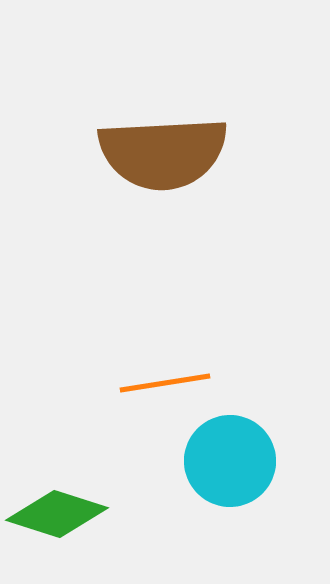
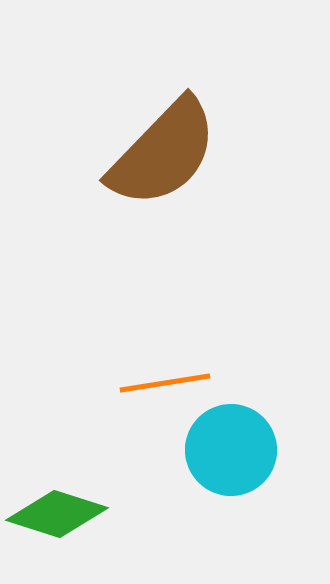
brown semicircle: rotated 43 degrees counterclockwise
cyan circle: moved 1 px right, 11 px up
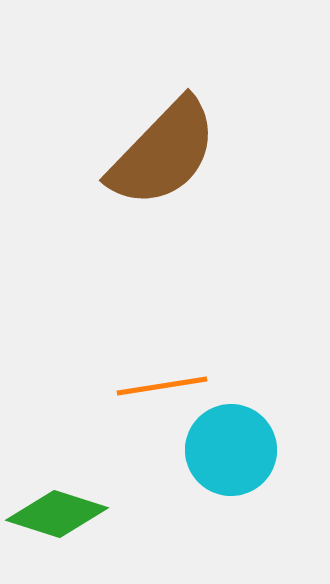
orange line: moved 3 px left, 3 px down
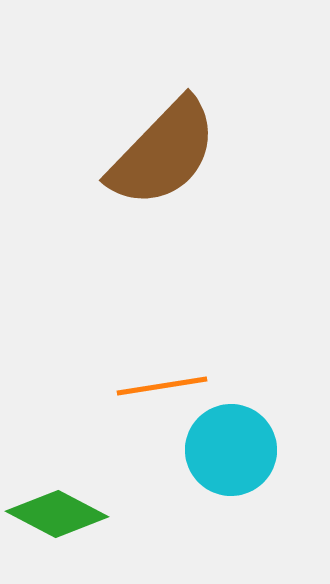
green diamond: rotated 10 degrees clockwise
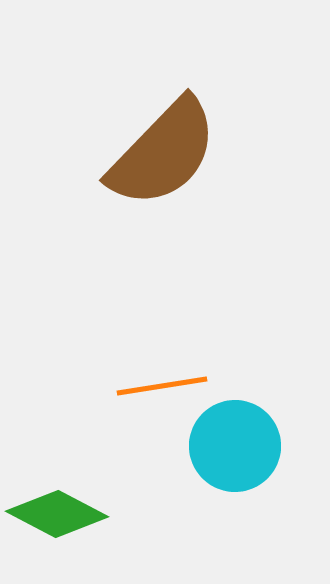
cyan circle: moved 4 px right, 4 px up
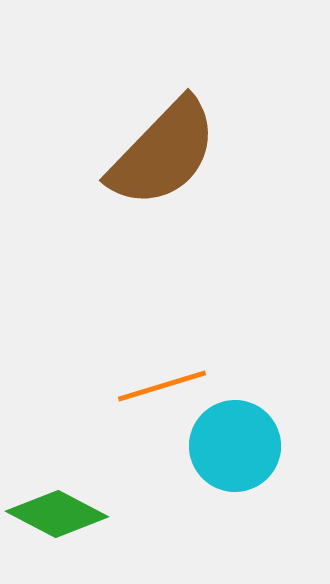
orange line: rotated 8 degrees counterclockwise
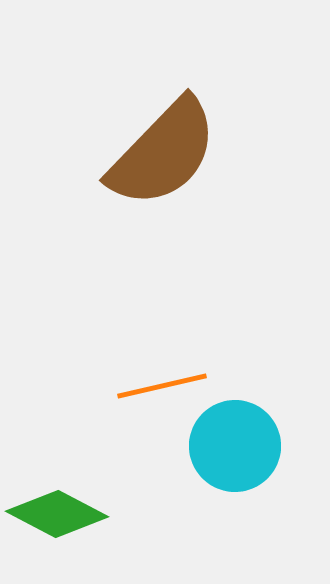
orange line: rotated 4 degrees clockwise
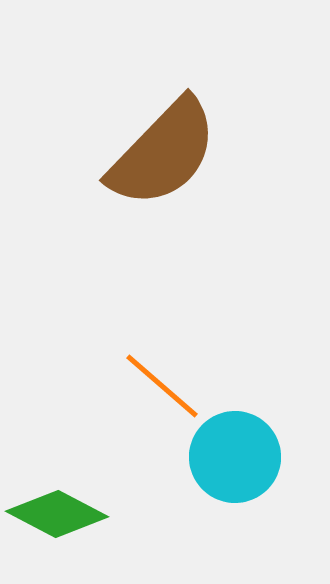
orange line: rotated 54 degrees clockwise
cyan circle: moved 11 px down
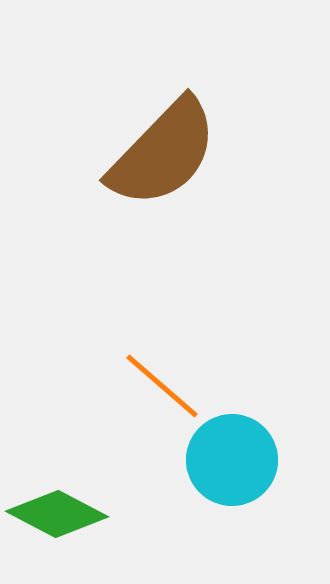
cyan circle: moved 3 px left, 3 px down
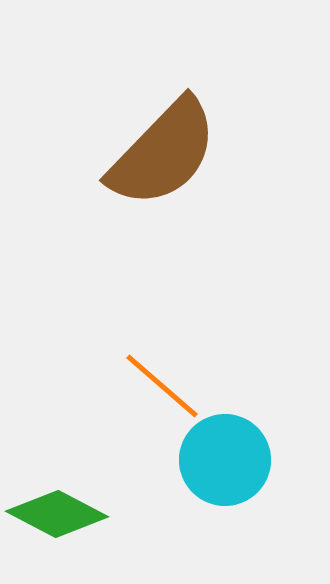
cyan circle: moved 7 px left
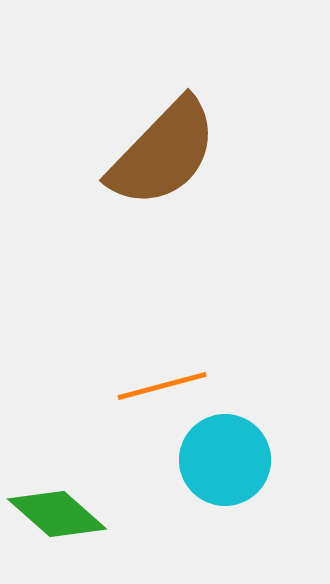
orange line: rotated 56 degrees counterclockwise
green diamond: rotated 14 degrees clockwise
